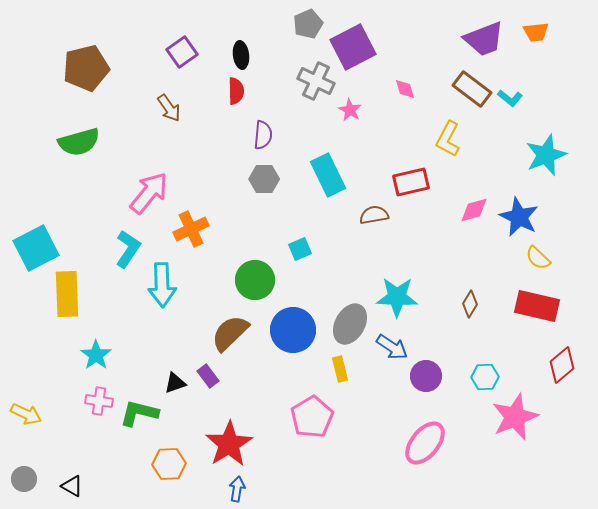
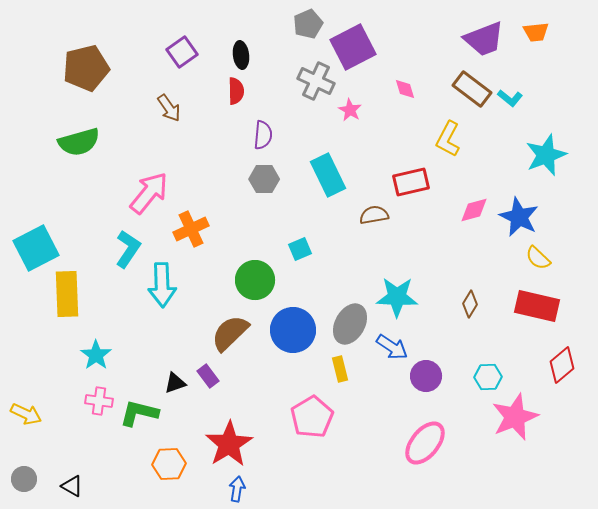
cyan hexagon at (485, 377): moved 3 px right
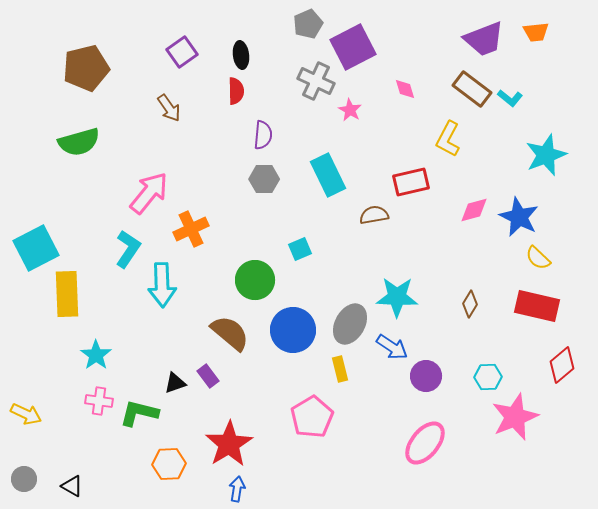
brown semicircle at (230, 333): rotated 84 degrees clockwise
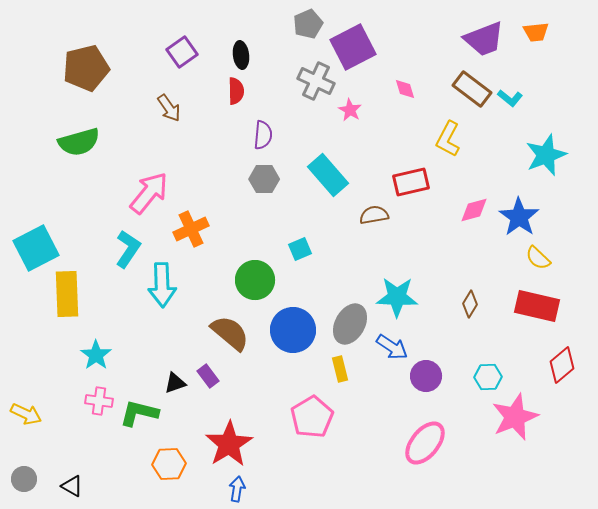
cyan rectangle at (328, 175): rotated 15 degrees counterclockwise
blue star at (519, 217): rotated 9 degrees clockwise
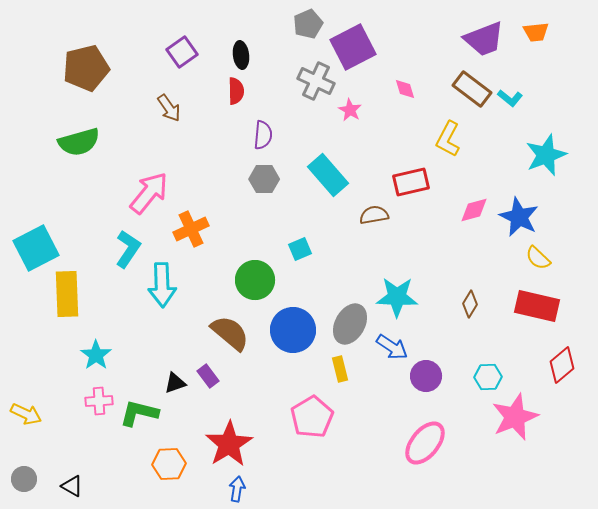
blue star at (519, 217): rotated 9 degrees counterclockwise
pink cross at (99, 401): rotated 12 degrees counterclockwise
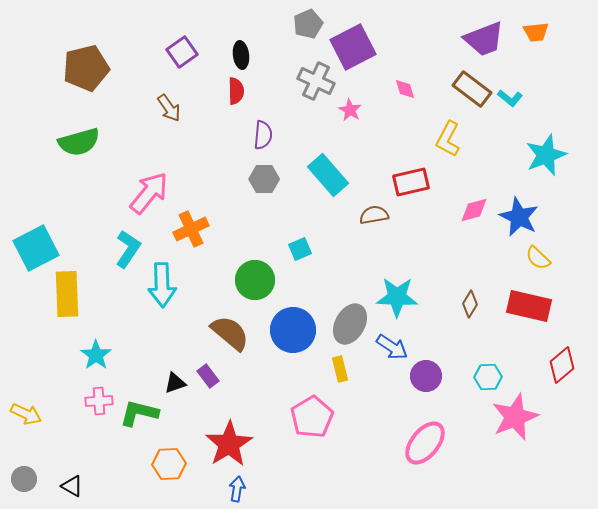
red rectangle at (537, 306): moved 8 px left
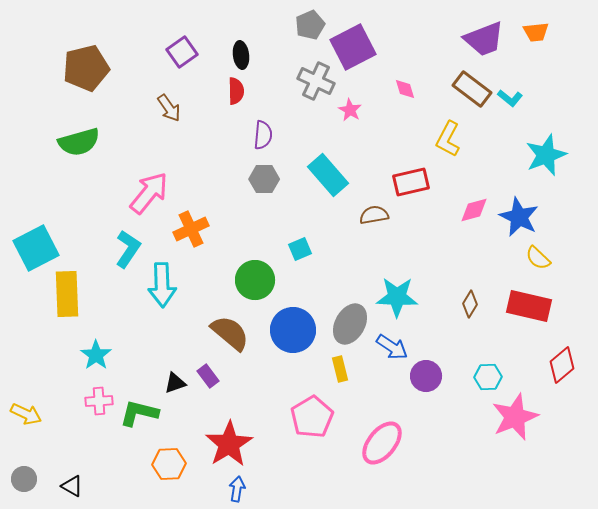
gray pentagon at (308, 24): moved 2 px right, 1 px down
pink ellipse at (425, 443): moved 43 px left
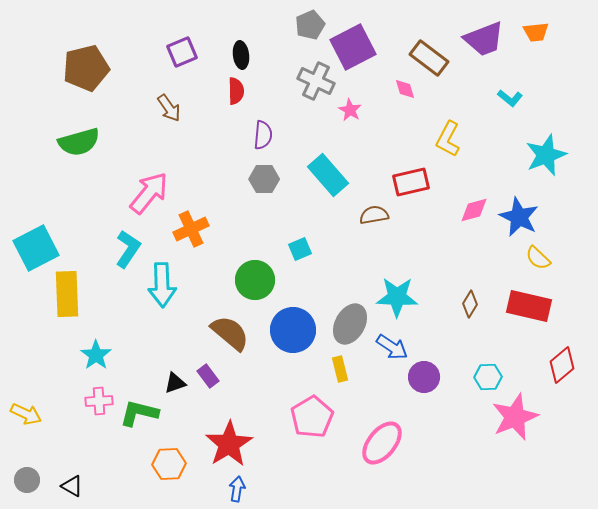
purple square at (182, 52): rotated 12 degrees clockwise
brown rectangle at (472, 89): moved 43 px left, 31 px up
purple circle at (426, 376): moved 2 px left, 1 px down
gray circle at (24, 479): moved 3 px right, 1 px down
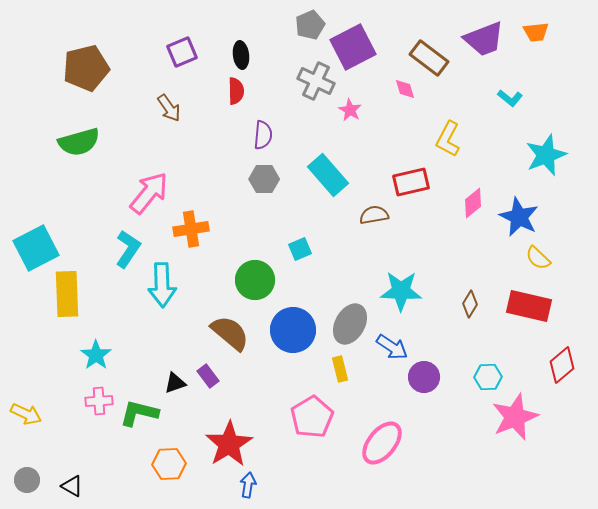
pink diamond at (474, 210): moved 1 px left, 7 px up; rotated 24 degrees counterclockwise
orange cross at (191, 229): rotated 16 degrees clockwise
cyan star at (397, 297): moved 4 px right, 6 px up
blue arrow at (237, 489): moved 11 px right, 4 px up
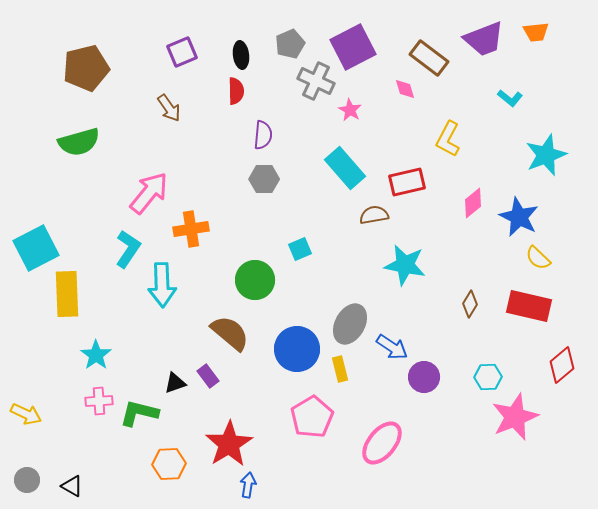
gray pentagon at (310, 25): moved 20 px left, 19 px down
cyan rectangle at (328, 175): moved 17 px right, 7 px up
red rectangle at (411, 182): moved 4 px left
cyan star at (401, 291): moved 4 px right, 26 px up; rotated 9 degrees clockwise
blue circle at (293, 330): moved 4 px right, 19 px down
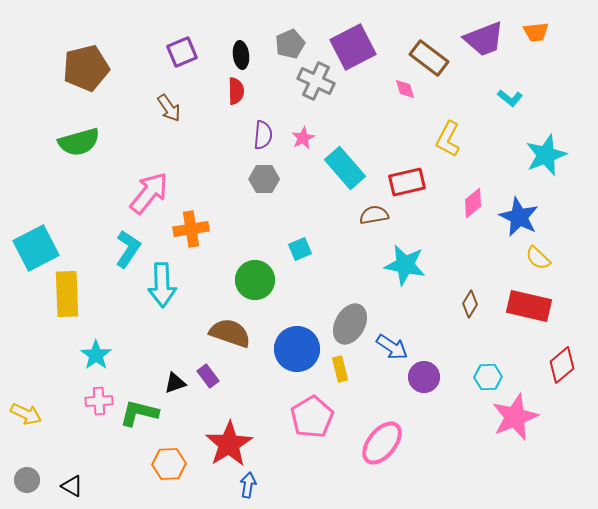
pink star at (350, 110): moved 47 px left, 28 px down; rotated 15 degrees clockwise
brown semicircle at (230, 333): rotated 21 degrees counterclockwise
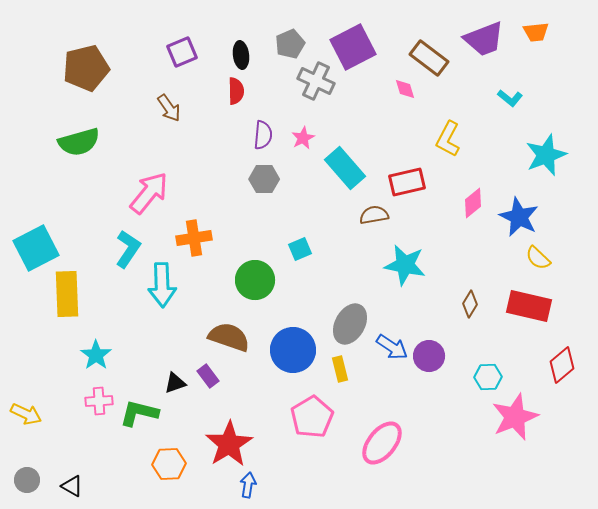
orange cross at (191, 229): moved 3 px right, 9 px down
brown semicircle at (230, 333): moved 1 px left, 4 px down
blue circle at (297, 349): moved 4 px left, 1 px down
purple circle at (424, 377): moved 5 px right, 21 px up
